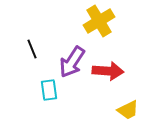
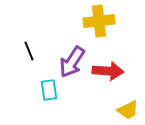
yellow cross: rotated 24 degrees clockwise
black line: moved 3 px left, 2 px down
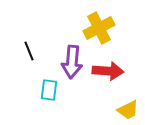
yellow cross: moved 7 px down; rotated 20 degrees counterclockwise
purple arrow: rotated 28 degrees counterclockwise
cyan rectangle: rotated 15 degrees clockwise
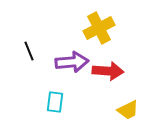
purple arrow: rotated 100 degrees counterclockwise
cyan rectangle: moved 6 px right, 12 px down
